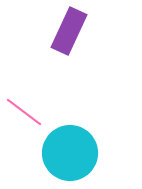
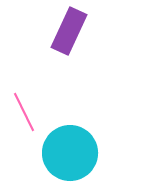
pink line: rotated 27 degrees clockwise
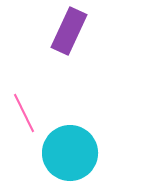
pink line: moved 1 px down
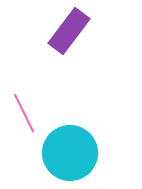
purple rectangle: rotated 12 degrees clockwise
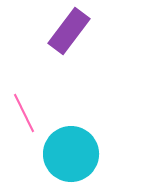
cyan circle: moved 1 px right, 1 px down
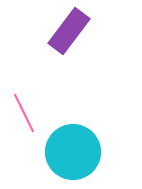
cyan circle: moved 2 px right, 2 px up
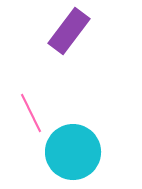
pink line: moved 7 px right
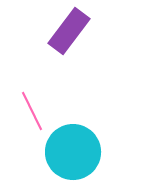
pink line: moved 1 px right, 2 px up
